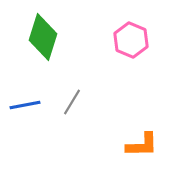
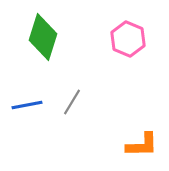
pink hexagon: moved 3 px left, 1 px up
blue line: moved 2 px right
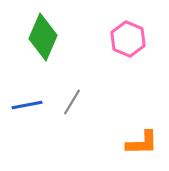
green diamond: rotated 6 degrees clockwise
orange L-shape: moved 2 px up
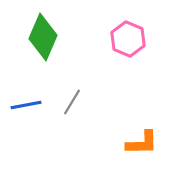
blue line: moved 1 px left
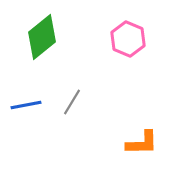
green diamond: moved 1 px left; rotated 27 degrees clockwise
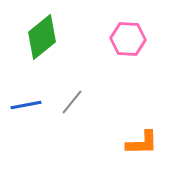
pink hexagon: rotated 20 degrees counterclockwise
gray line: rotated 8 degrees clockwise
